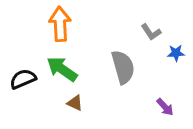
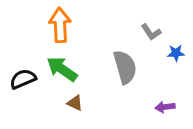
orange arrow: moved 1 px down
gray semicircle: moved 2 px right
purple arrow: rotated 126 degrees clockwise
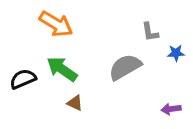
orange arrow: moved 4 px left, 1 px up; rotated 124 degrees clockwise
gray L-shape: moved 1 px left; rotated 25 degrees clockwise
gray semicircle: rotated 104 degrees counterclockwise
purple arrow: moved 6 px right, 2 px down
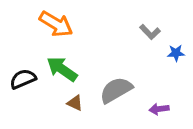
gray L-shape: rotated 35 degrees counterclockwise
gray semicircle: moved 9 px left, 23 px down
purple arrow: moved 12 px left
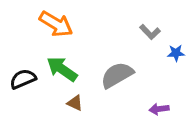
gray semicircle: moved 1 px right, 15 px up
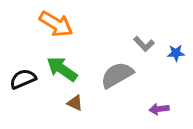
gray L-shape: moved 6 px left, 12 px down
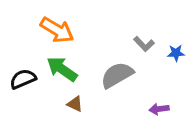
orange arrow: moved 1 px right, 6 px down
brown triangle: moved 1 px down
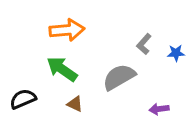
orange arrow: moved 10 px right; rotated 36 degrees counterclockwise
gray L-shape: rotated 85 degrees clockwise
gray semicircle: moved 2 px right, 2 px down
black semicircle: moved 20 px down
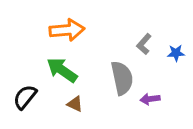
green arrow: moved 1 px down
gray semicircle: moved 3 px right, 1 px down; rotated 108 degrees clockwise
black semicircle: moved 2 px right, 2 px up; rotated 28 degrees counterclockwise
purple arrow: moved 9 px left, 10 px up
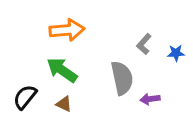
brown triangle: moved 11 px left
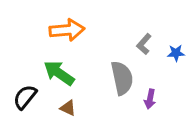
green arrow: moved 3 px left, 3 px down
purple arrow: rotated 72 degrees counterclockwise
brown triangle: moved 4 px right, 4 px down
